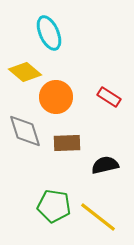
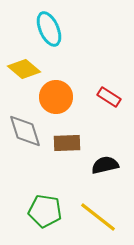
cyan ellipse: moved 4 px up
yellow diamond: moved 1 px left, 3 px up
green pentagon: moved 9 px left, 5 px down
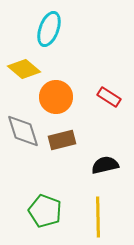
cyan ellipse: rotated 44 degrees clockwise
gray diamond: moved 2 px left
brown rectangle: moved 5 px left, 3 px up; rotated 12 degrees counterclockwise
green pentagon: rotated 12 degrees clockwise
yellow line: rotated 51 degrees clockwise
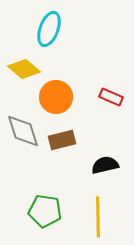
red rectangle: moved 2 px right; rotated 10 degrees counterclockwise
green pentagon: rotated 12 degrees counterclockwise
